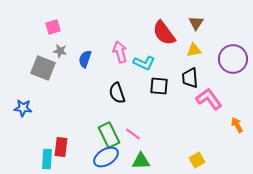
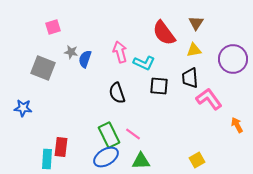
gray star: moved 11 px right, 1 px down
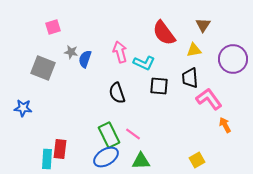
brown triangle: moved 7 px right, 2 px down
orange arrow: moved 12 px left
red rectangle: moved 1 px left, 2 px down
